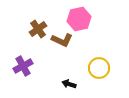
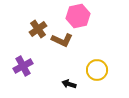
pink hexagon: moved 1 px left, 3 px up
yellow circle: moved 2 px left, 2 px down
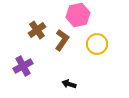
pink hexagon: moved 1 px up
brown cross: moved 1 px left, 1 px down
brown L-shape: rotated 80 degrees counterclockwise
yellow circle: moved 26 px up
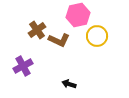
brown L-shape: moved 3 px left; rotated 80 degrees clockwise
yellow circle: moved 8 px up
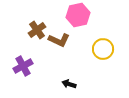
yellow circle: moved 6 px right, 13 px down
